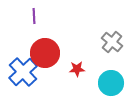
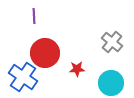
blue cross: moved 5 px down; rotated 12 degrees counterclockwise
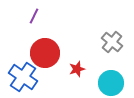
purple line: rotated 28 degrees clockwise
red star: rotated 14 degrees counterclockwise
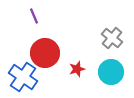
purple line: rotated 49 degrees counterclockwise
gray cross: moved 4 px up
cyan circle: moved 11 px up
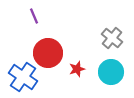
red circle: moved 3 px right
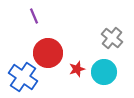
cyan circle: moved 7 px left
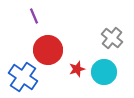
red circle: moved 3 px up
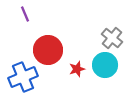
purple line: moved 9 px left, 2 px up
cyan circle: moved 1 px right, 7 px up
blue cross: rotated 32 degrees clockwise
